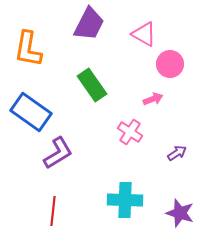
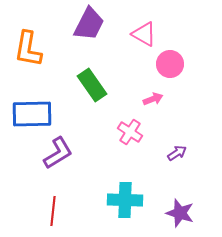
blue rectangle: moved 1 px right, 2 px down; rotated 36 degrees counterclockwise
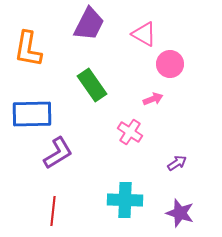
purple arrow: moved 10 px down
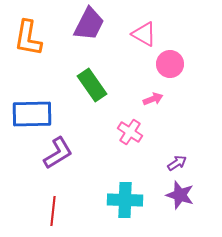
orange L-shape: moved 11 px up
purple star: moved 18 px up
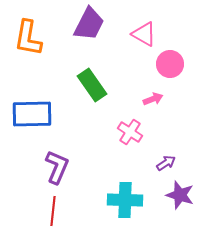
purple L-shape: moved 1 px left, 14 px down; rotated 36 degrees counterclockwise
purple arrow: moved 11 px left
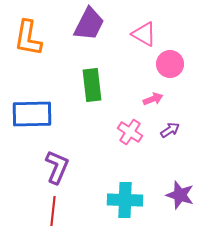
green rectangle: rotated 28 degrees clockwise
purple arrow: moved 4 px right, 33 px up
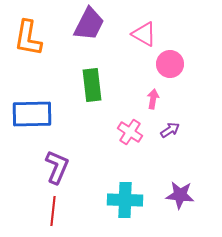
pink arrow: rotated 60 degrees counterclockwise
purple star: rotated 12 degrees counterclockwise
